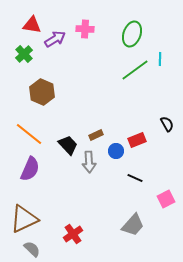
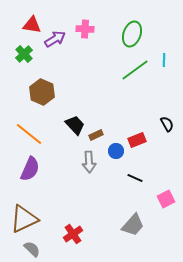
cyan line: moved 4 px right, 1 px down
black trapezoid: moved 7 px right, 20 px up
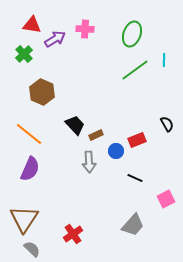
brown triangle: rotated 32 degrees counterclockwise
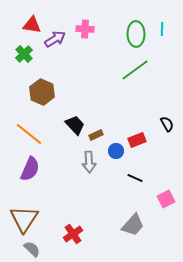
green ellipse: moved 4 px right; rotated 20 degrees counterclockwise
cyan line: moved 2 px left, 31 px up
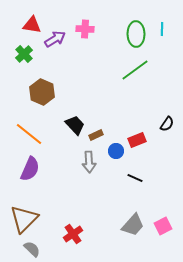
black semicircle: rotated 63 degrees clockwise
pink square: moved 3 px left, 27 px down
brown triangle: rotated 12 degrees clockwise
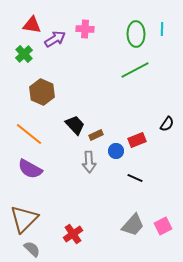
green line: rotated 8 degrees clockwise
purple semicircle: rotated 95 degrees clockwise
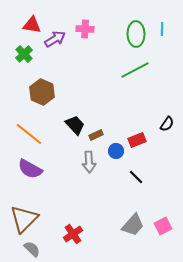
black line: moved 1 px right, 1 px up; rotated 21 degrees clockwise
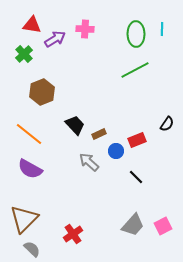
brown hexagon: rotated 15 degrees clockwise
brown rectangle: moved 3 px right, 1 px up
gray arrow: rotated 135 degrees clockwise
